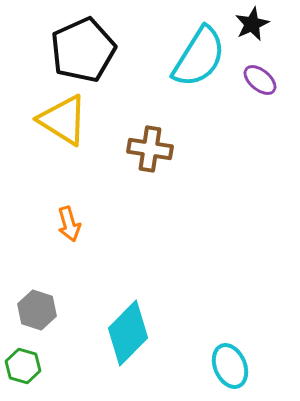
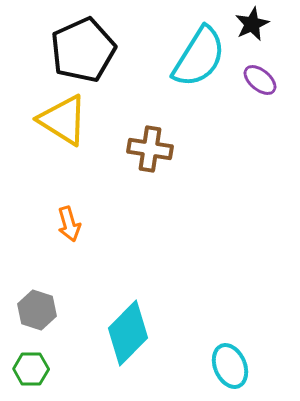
green hexagon: moved 8 px right, 3 px down; rotated 16 degrees counterclockwise
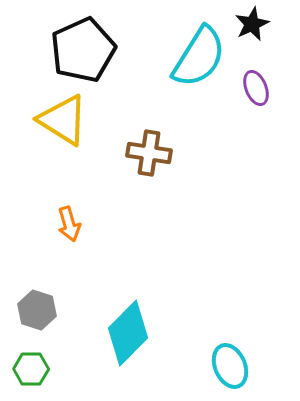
purple ellipse: moved 4 px left, 8 px down; rotated 28 degrees clockwise
brown cross: moved 1 px left, 4 px down
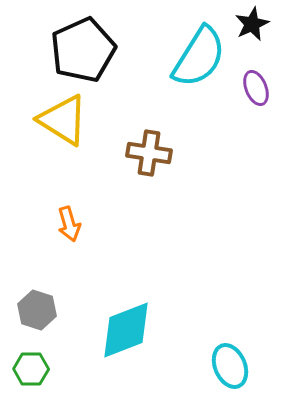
cyan diamond: moved 2 px left, 3 px up; rotated 24 degrees clockwise
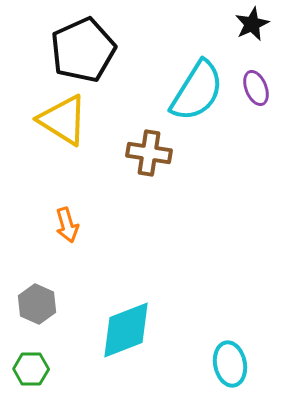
cyan semicircle: moved 2 px left, 34 px down
orange arrow: moved 2 px left, 1 px down
gray hexagon: moved 6 px up; rotated 6 degrees clockwise
cyan ellipse: moved 2 px up; rotated 12 degrees clockwise
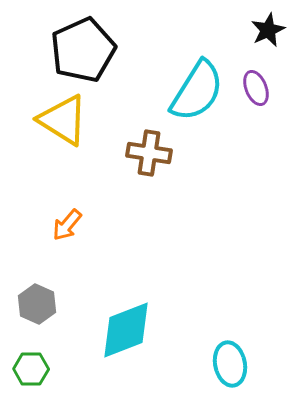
black star: moved 16 px right, 6 px down
orange arrow: rotated 56 degrees clockwise
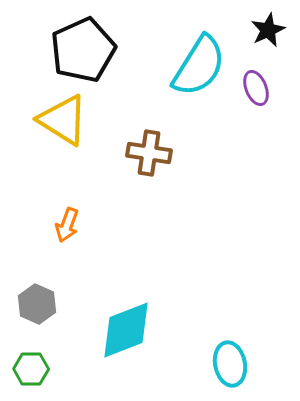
cyan semicircle: moved 2 px right, 25 px up
orange arrow: rotated 20 degrees counterclockwise
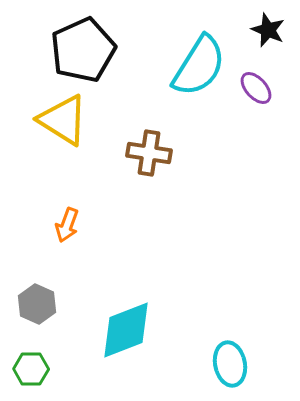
black star: rotated 24 degrees counterclockwise
purple ellipse: rotated 20 degrees counterclockwise
